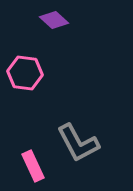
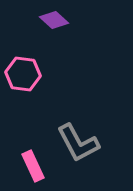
pink hexagon: moved 2 px left, 1 px down
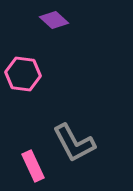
gray L-shape: moved 4 px left
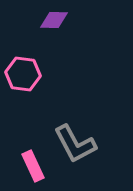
purple diamond: rotated 40 degrees counterclockwise
gray L-shape: moved 1 px right, 1 px down
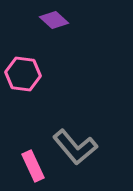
purple diamond: rotated 40 degrees clockwise
gray L-shape: moved 3 px down; rotated 12 degrees counterclockwise
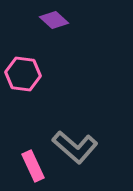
gray L-shape: rotated 9 degrees counterclockwise
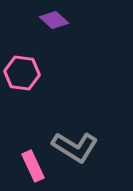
pink hexagon: moved 1 px left, 1 px up
gray L-shape: rotated 9 degrees counterclockwise
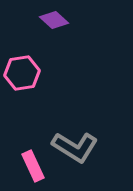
pink hexagon: rotated 16 degrees counterclockwise
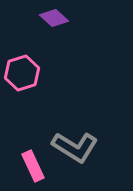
purple diamond: moved 2 px up
pink hexagon: rotated 8 degrees counterclockwise
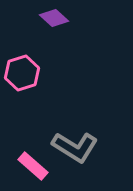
pink rectangle: rotated 24 degrees counterclockwise
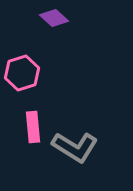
pink rectangle: moved 39 px up; rotated 44 degrees clockwise
